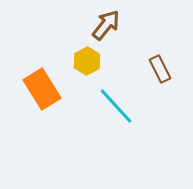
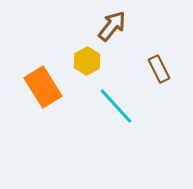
brown arrow: moved 6 px right, 1 px down
brown rectangle: moved 1 px left
orange rectangle: moved 1 px right, 2 px up
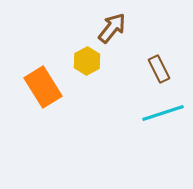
brown arrow: moved 2 px down
cyan line: moved 47 px right, 7 px down; rotated 66 degrees counterclockwise
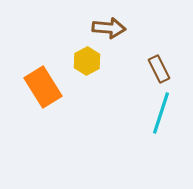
brown arrow: moved 3 px left; rotated 56 degrees clockwise
cyan line: moved 2 px left; rotated 54 degrees counterclockwise
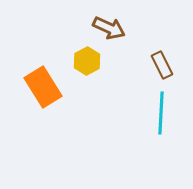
brown arrow: rotated 20 degrees clockwise
brown rectangle: moved 3 px right, 4 px up
cyan line: rotated 15 degrees counterclockwise
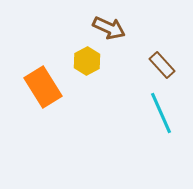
brown rectangle: rotated 16 degrees counterclockwise
cyan line: rotated 27 degrees counterclockwise
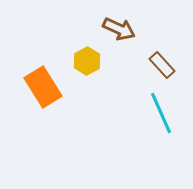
brown arrow: moved 10 px right, 1 px down
